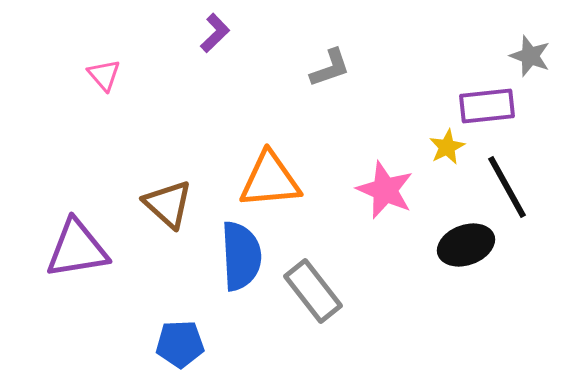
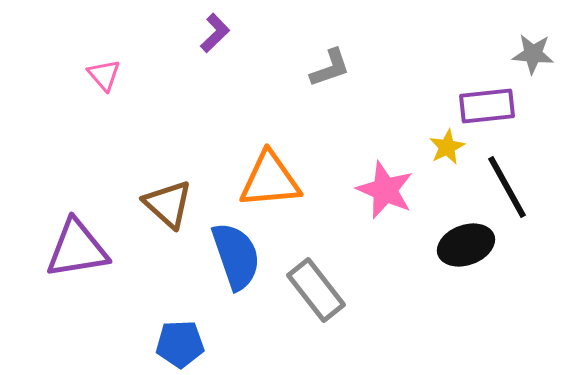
gray star: moved 3 px right, 2 px up; rotated 15 degrees counterclockwise
blue semicircle: moved 5 px left; rotated 16 degrees counterclockwise
gray rectangle: moved 3 px right, 1 px up
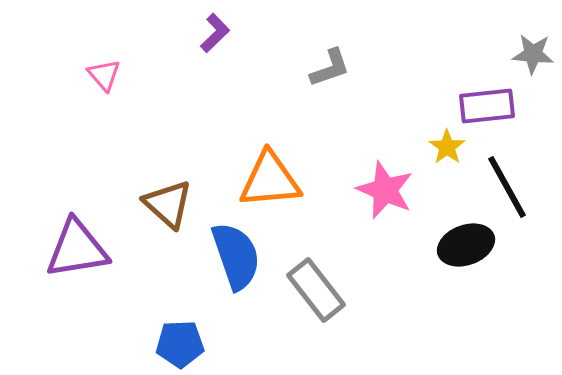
yellow star: rotated 9 degrees counterclockwise
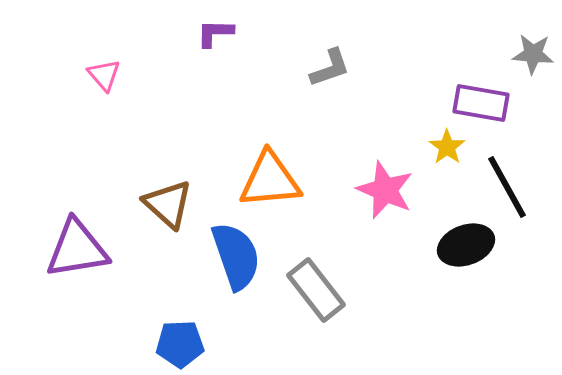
purple L-shape: rotated 135 degrees counterclockwise
purple rectangle: moved 6 px left, 3 px up; rotated 16 degrees clockwise
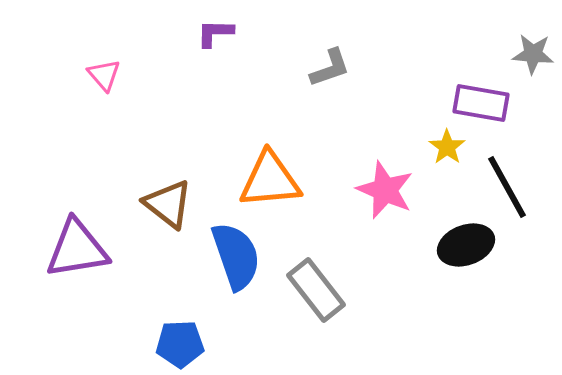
brown triangle: rotated 4 degrees counterclockwise
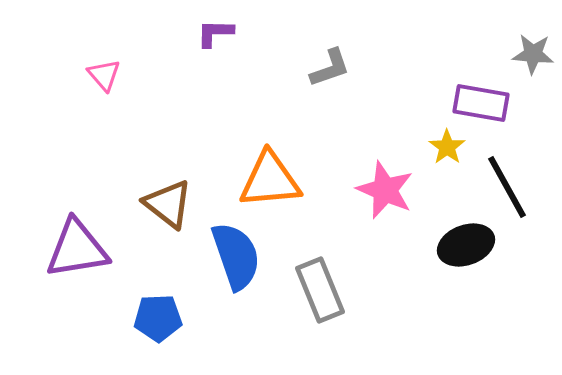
gray rectangle: moved 4 px right; rotated 16 degrees clockwise
blue pentagon: moved 22 px left, 26 px up
